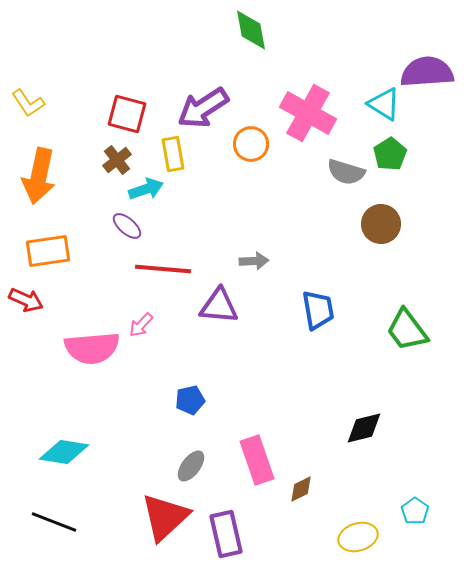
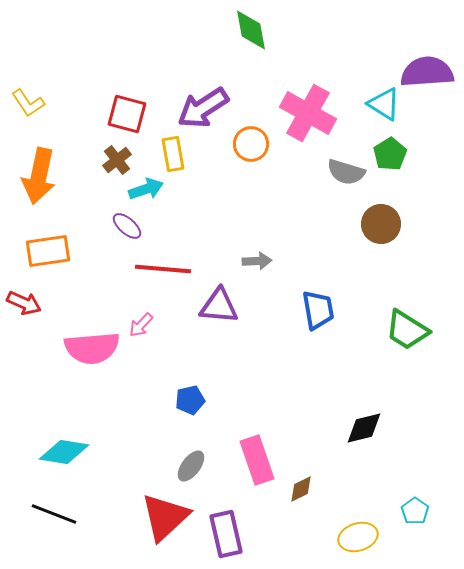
gray arrow: moved 3 px right
red arrow: moved 2 px left, 3 px down
green trapezoid: rotated 21 degrees counterclockwise
black line: moved 8 px up
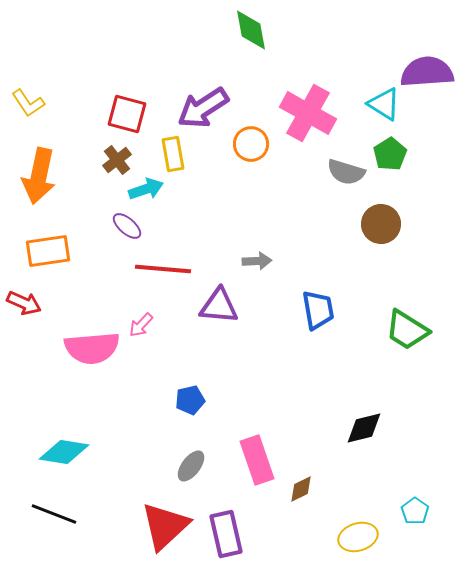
red triangle: moved 9 px down
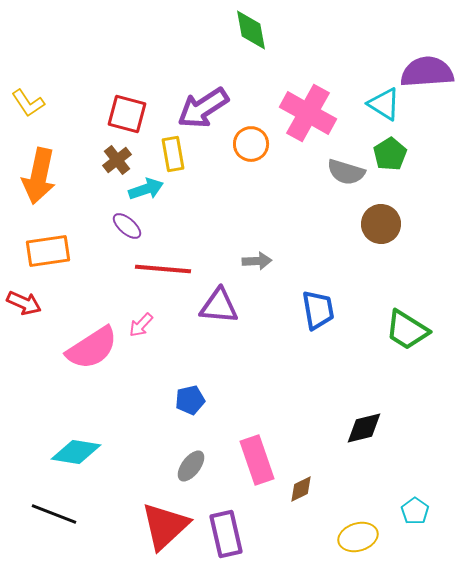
pink semicircle: rotated 28 degrees counterclockwise
cyan diamond: moved 12 px right
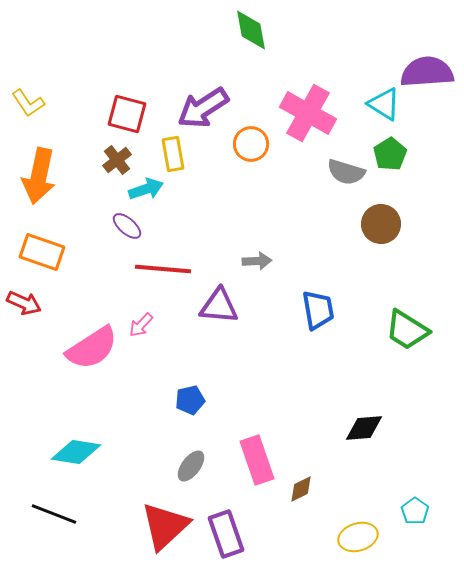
orange rectangle: moved 6 px left, 1 px down; rotated 27 degrees clockwise
black diamond: rotated 9 degrees clockwise
purple rectangle: rotated 6 degrees counterclockwise
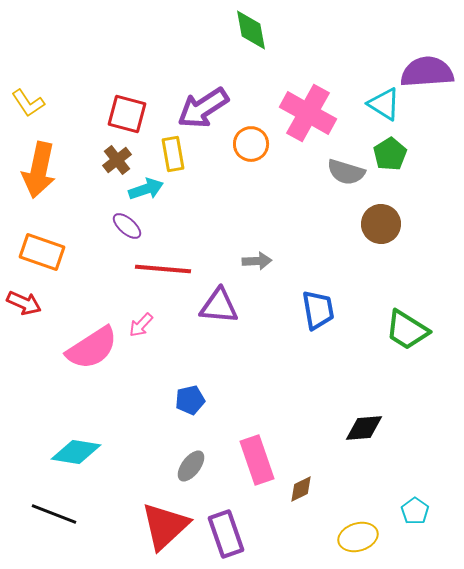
orange arrow: moved 6 px up
